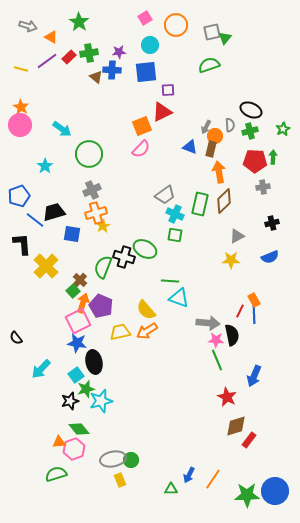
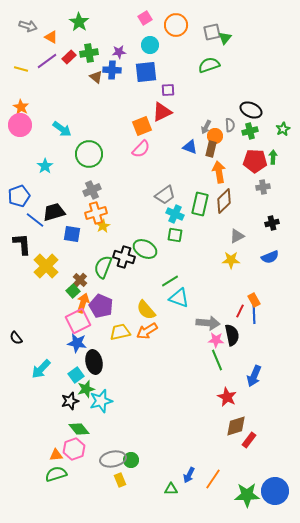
green line at (170, 281): rotated 36 degrees counterclockwise
orange triangle at (59, 442): moved 3 px left, 13 px down
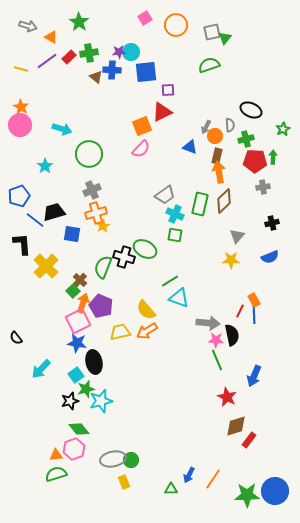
cyan circle at (150, 45): moved 19 px left, 7 px down
cyan arrow at (62, 129): rotated 18 degrees counterclockwise
green cross at (250, 131): moved 4 px left, 8 px down
brown rectangle at (211, 149): moved 6 px right, 7 px down
gray triangle at (237, 236): rotated 21 degrees counterclockwise
yellow rectangle at (120, 480): moved 4 px right, 2 px down
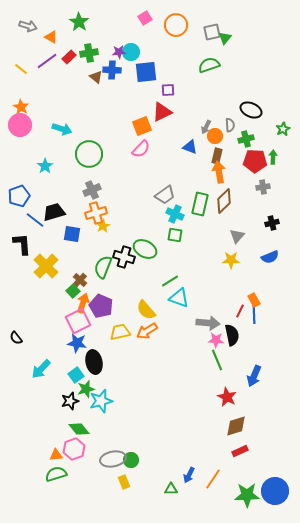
yellow line at (21, 69): rotated 24 degrees clockwise
red rectangle at (249, 440): moved 9 px left, 11 px down; rotated 28 degrees clockwise
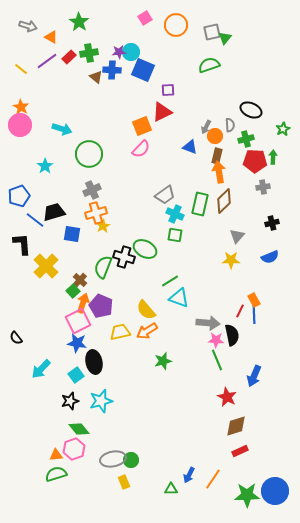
blue square at (146, 72): moved 3 px left, 2 px up; rotated 30 degrees clockwise
green star at (86, 389): moved 77 px right, 28 px up
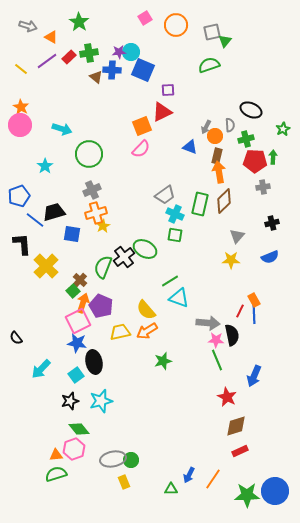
green triangle at (225, 38): moved 3 px down
black cross at (124, 257): rotated 35 degrees clockwise
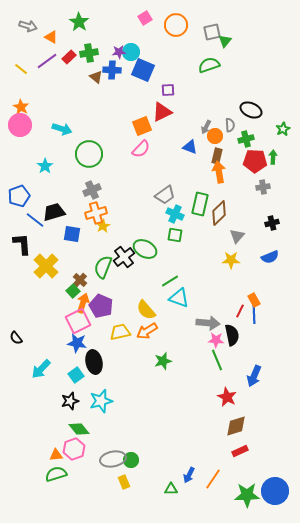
brown diamond at (224, 201): moved 5 px left, 12 px down
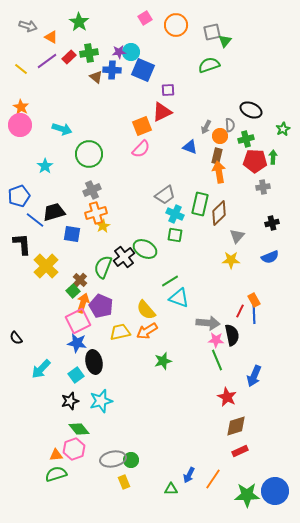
orange circle at (215, 136): moved 5 px right
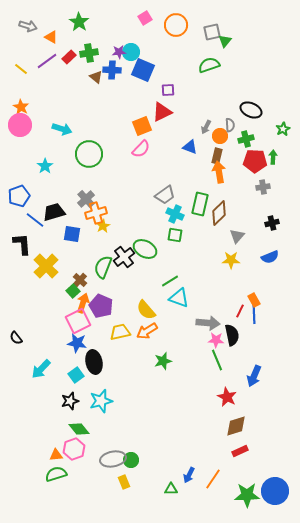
gray cross at (92, 190): moved 6 px left, 9 px down; rotated 18 degrees counterclockwise
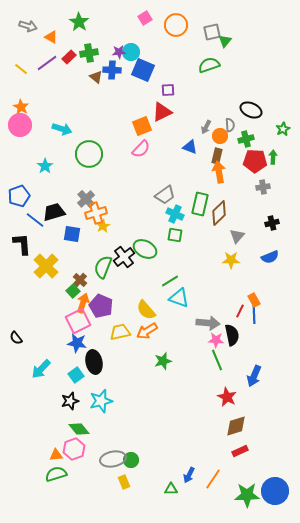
purple line at (47, 61): moved 2 px down
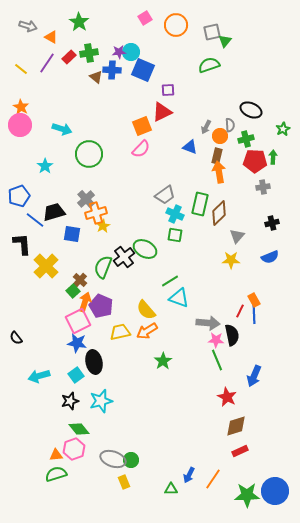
purple line at (47, 63): rotated 20 degrees counterclockwise
orange arrow at (83, 303): moved 2 px right, 1 px up
green star at (163, 361): rotated 18 degrees counterclockwise
cyan arrow at (41, 369): moved 2 px left, 7 px down; rotated 30 degrees clockwise
gray ellipse at (113, 459): rotated 30 degrees clockwise
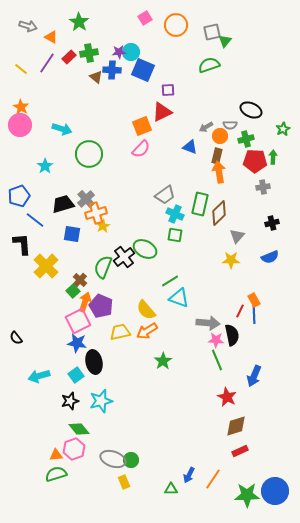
gray semicircle at (230, 125): rotated 96 degrees clockwise
gray arrow at (206, 127): rotated 32 degrees clockwise
black trapezoid at (54, 212): moved 9 px right, 8 px up
